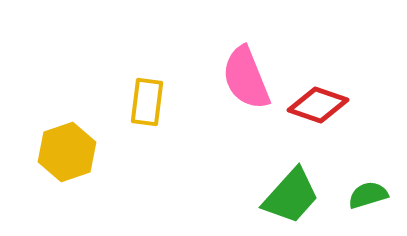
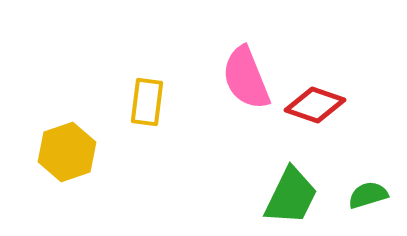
red diamond: moved 3 px left
green trapezoid: rotated 16 degrees counterclockwise
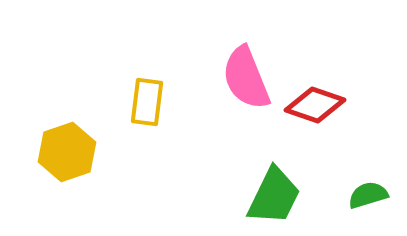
green trapezoid: moved 17 px left
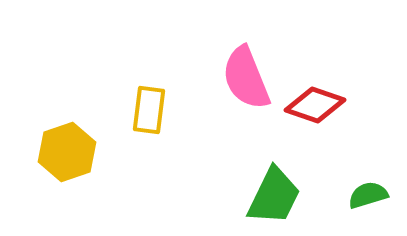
yellow rectangle: moved 2 px right, 8 px down
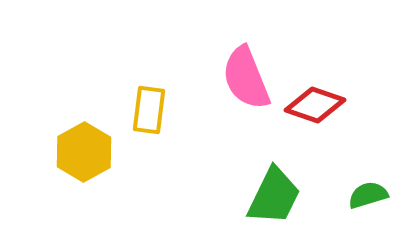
yellow hexagon: moved 17 px right; rotated 10 degrees counterclockwise
